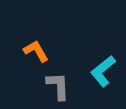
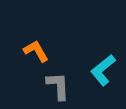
cyan L-shape: moved 1 px up
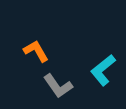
gray L-shape: rotated 148 degrees clockwise
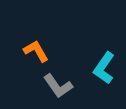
cyan L-shape: moved 1 px right, 2 px up; rotated 16 degrees counterclockwise
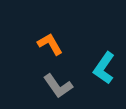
orange L-shape: moved 14 px right, 7 px up
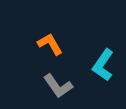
cyan L-shape: moved 1 px left, 3 px up
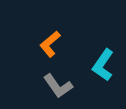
orange L-shape: rotated 100 degrees counterclockwise
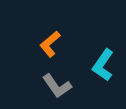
gray L-shape: moved 1 px left
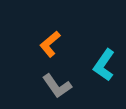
cyan L-shape: moved 1 px right
